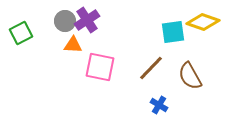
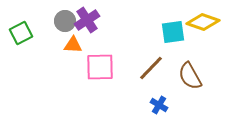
pink square: rotated 12 degrees counterclockwise
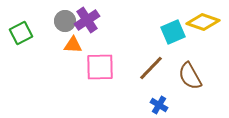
cyan square: rotated 15 degrees counterclockwise
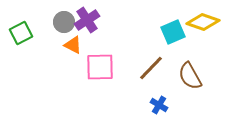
gray circle: moved 1 px left, 1 px down
orange triangle: rotated 24 degrees clockwise
